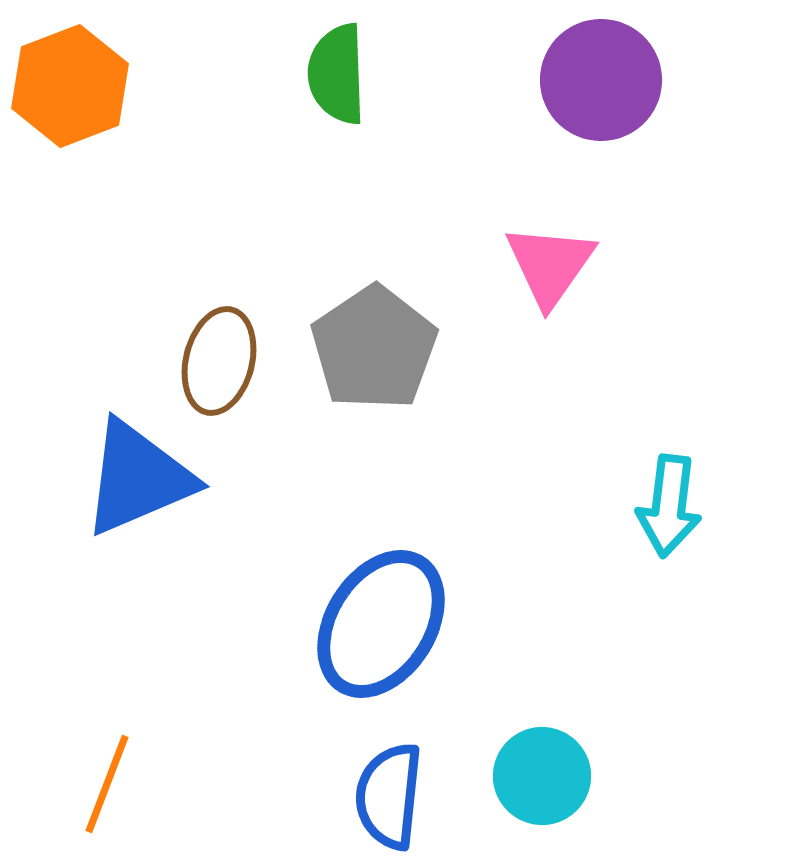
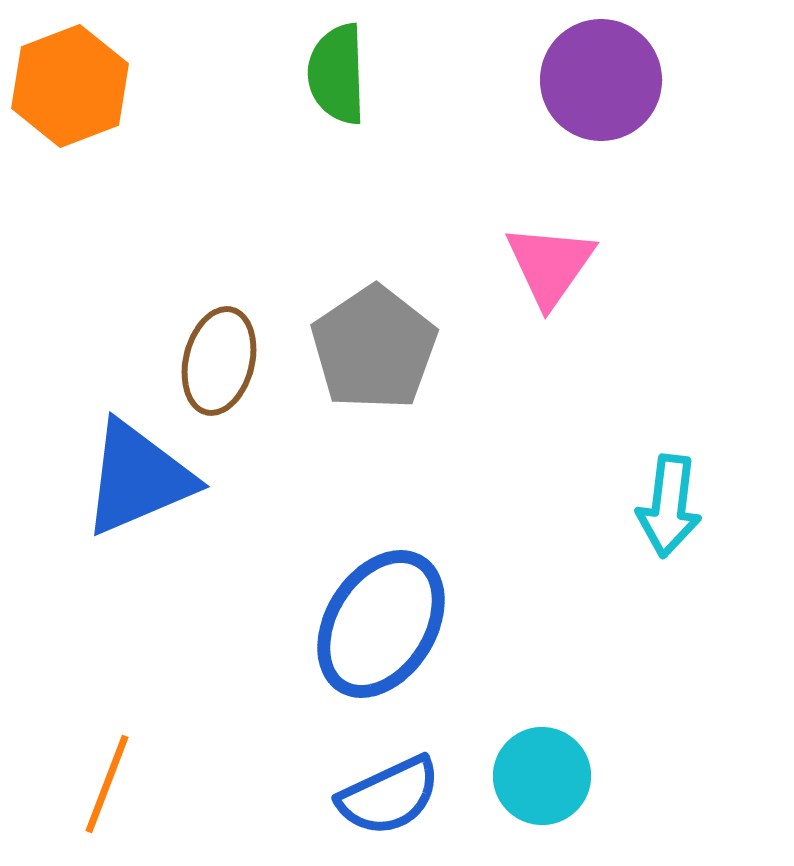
blue semicircle: rotated 121 degrees counterclockwise
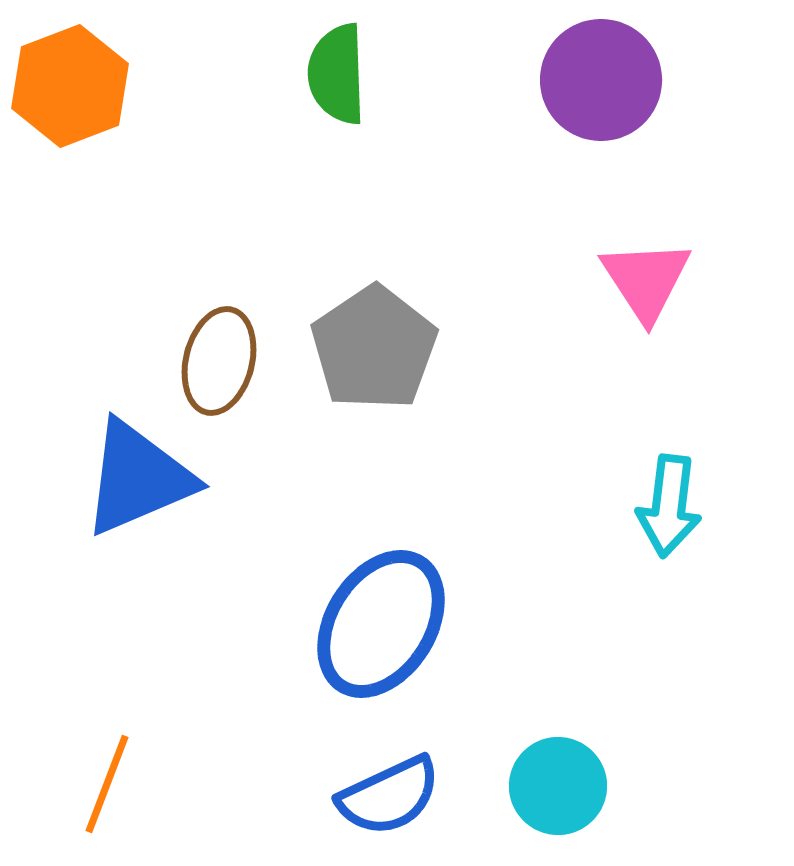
pink triangle: moved 96 px right, 15 px down; rotated 8 degrees counterclockwise
cyan circle: moved 16 px right, 10 px down
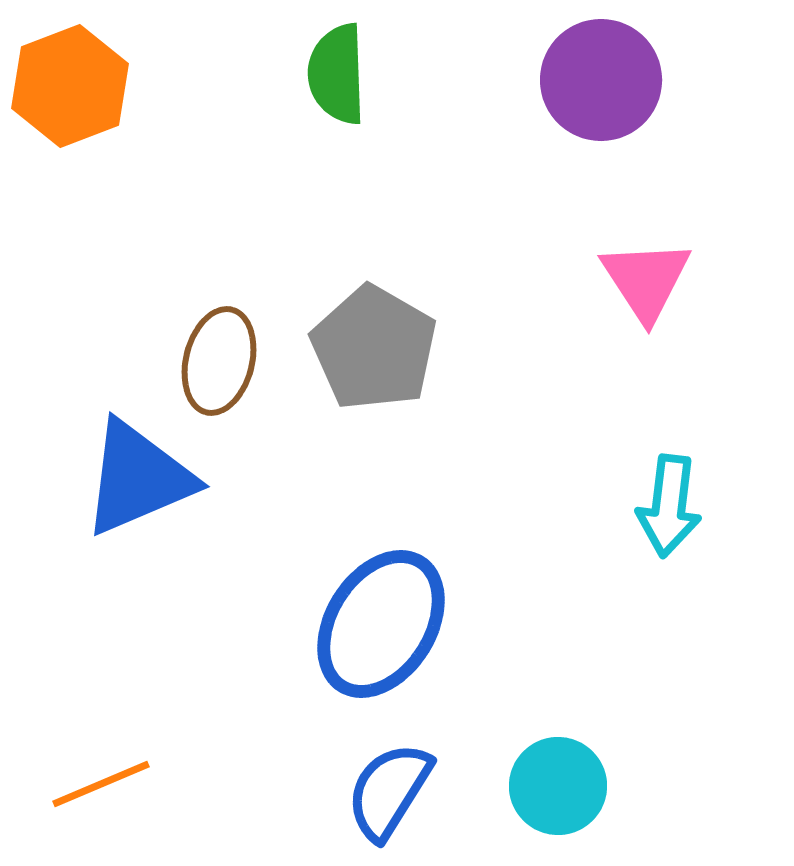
gray pentagon: rotated 8 degrees counterclockwise
orange line: moved 6 px left; rotated 46 degrees clockwise
blue semicircle: moved 5 px up; rotated 147 degrees clockwise
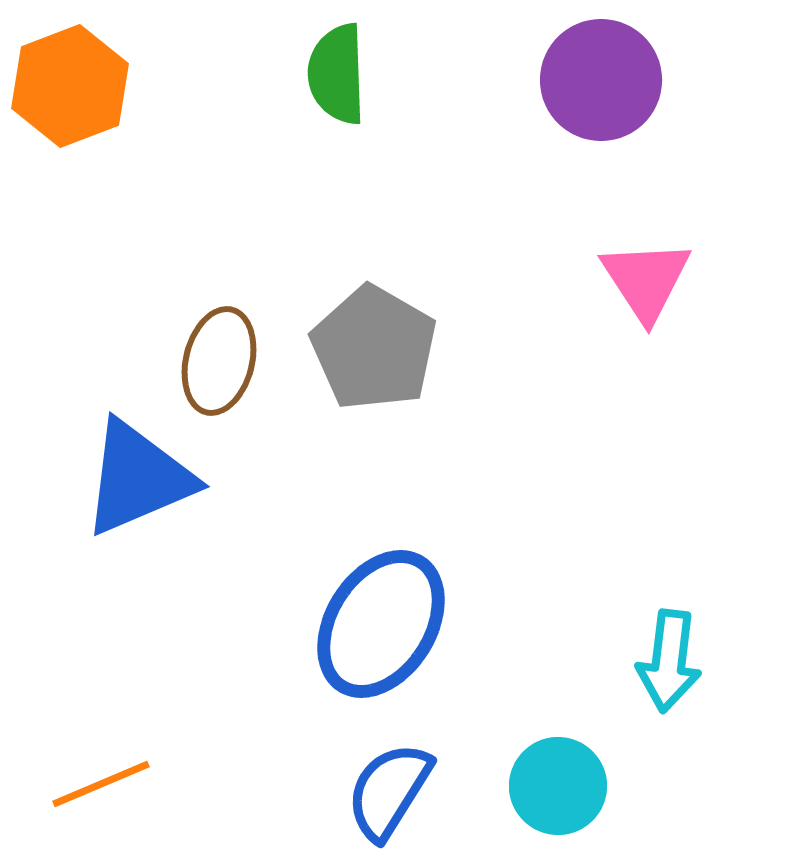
cyan arrow: moved 155 px down
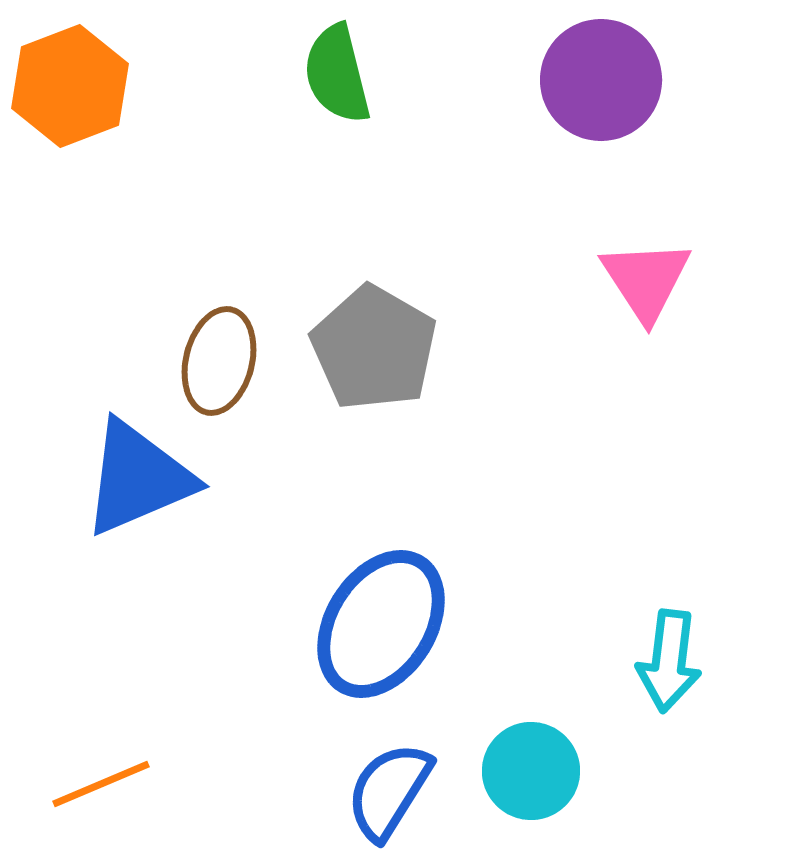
green semicircle: rotated 12 degrees counterclockwise
cyan circle: moved 27 px left, 15 px up
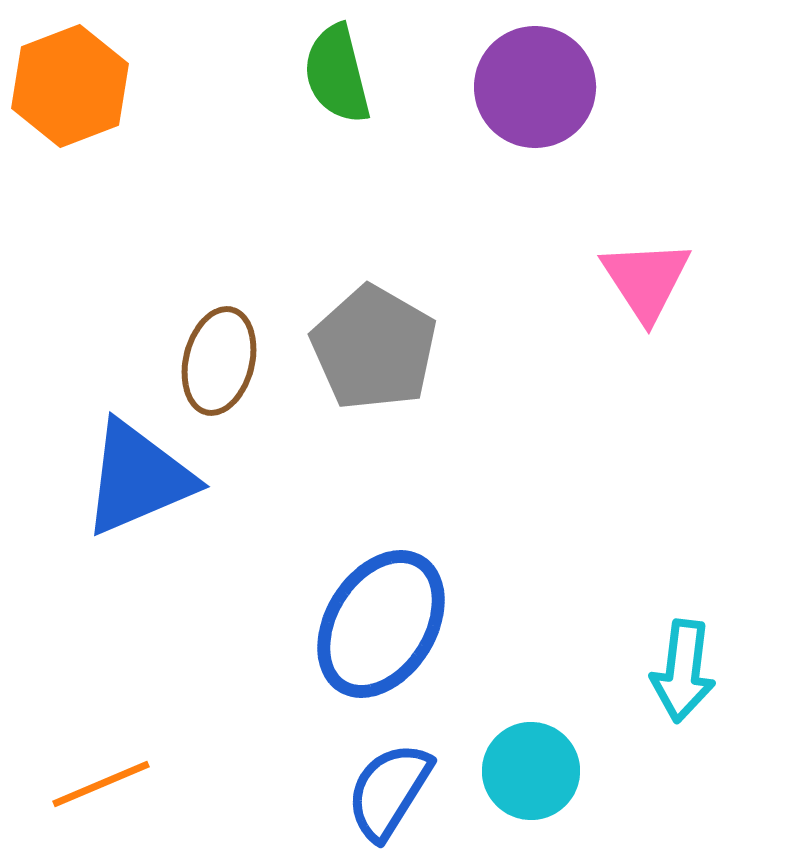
purple circle: moved 66 px left, 7 px down
cyan arrow: moved 14 px right, 10 px down
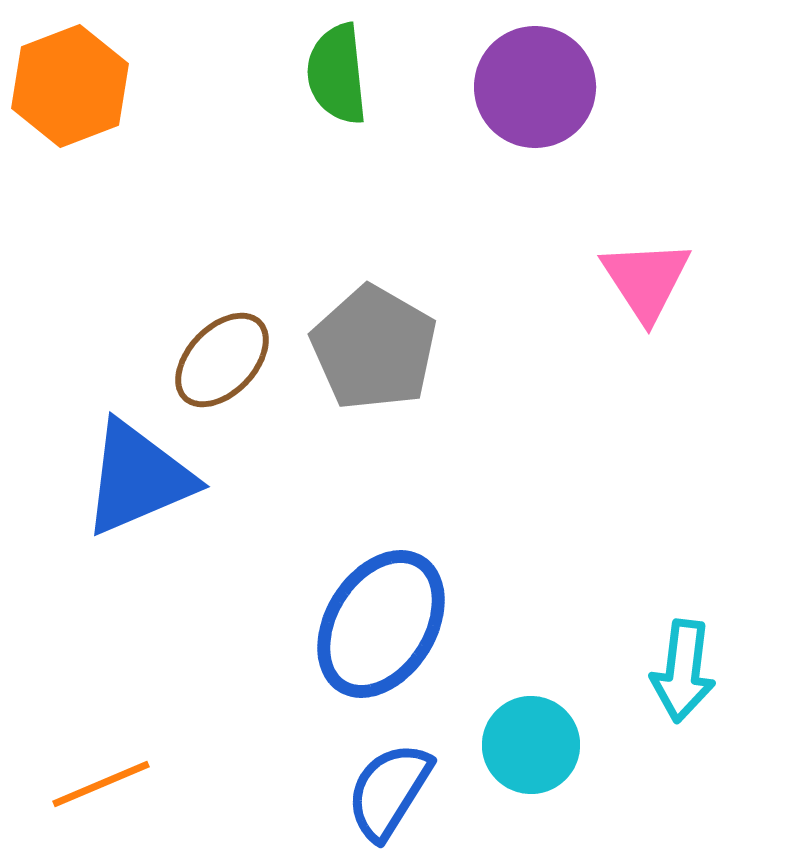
green semicircle: rotated 8 degrees clockwise
brown ellipse: moved 3 px right, 1 px up; rotated 30 degrees clockwise
cyan circle: moved 26 px up
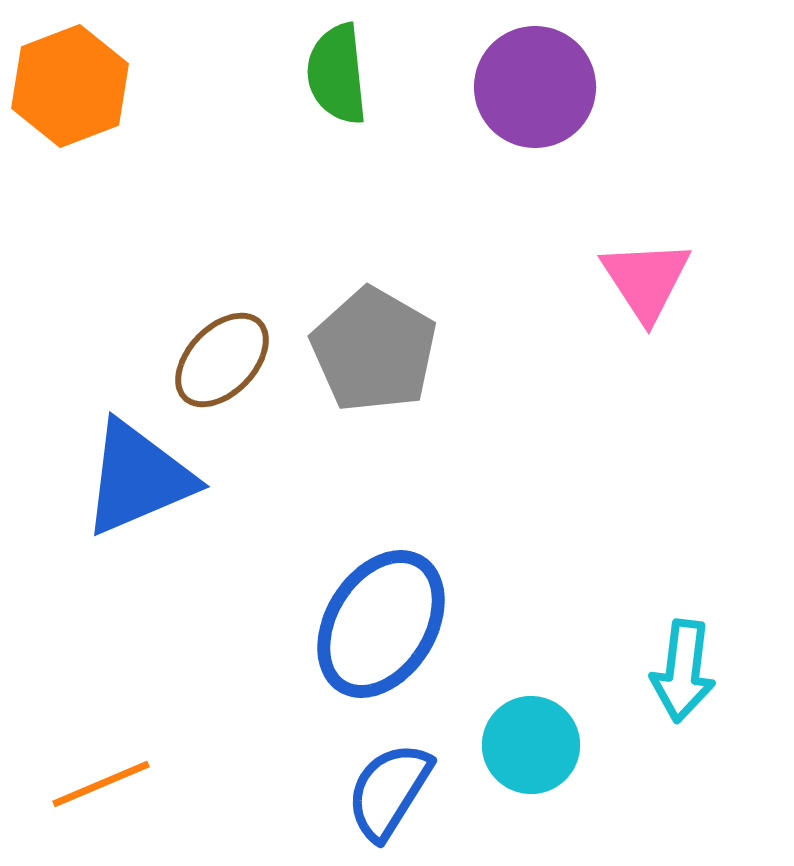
gray pentagon: moved 2 px down
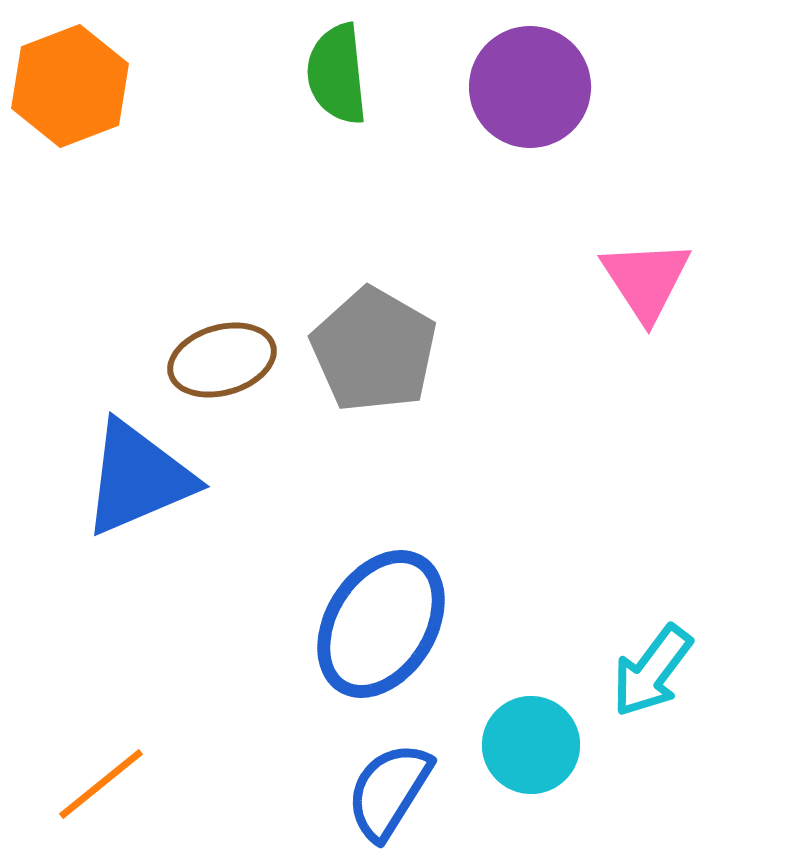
purple circle: moved 5 px left
brown ellipse: rotated 30 degrees clockwise
cyan arrow: moved 31 px left; rotated 30 degrees clockwise
orange line: rotated 16 degrees counterclockwise
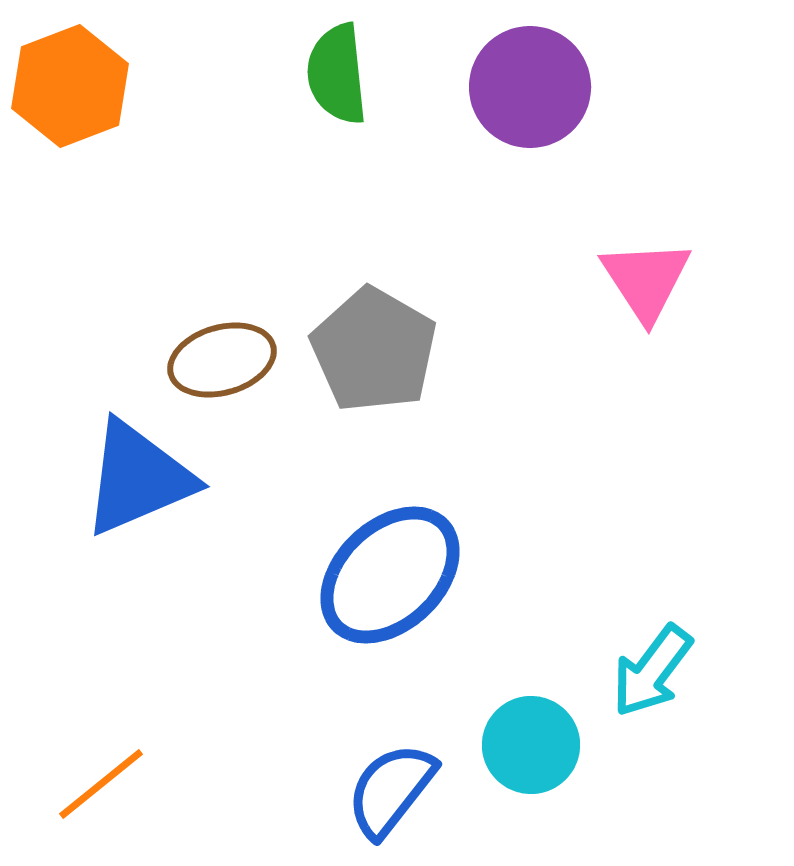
blue ellipse: moved 9 px right, 49 px up; rotated 14 degrees clockwise
blue semicircle: moved 2 px right, 1 px up; rotated 6 degrees clockwise
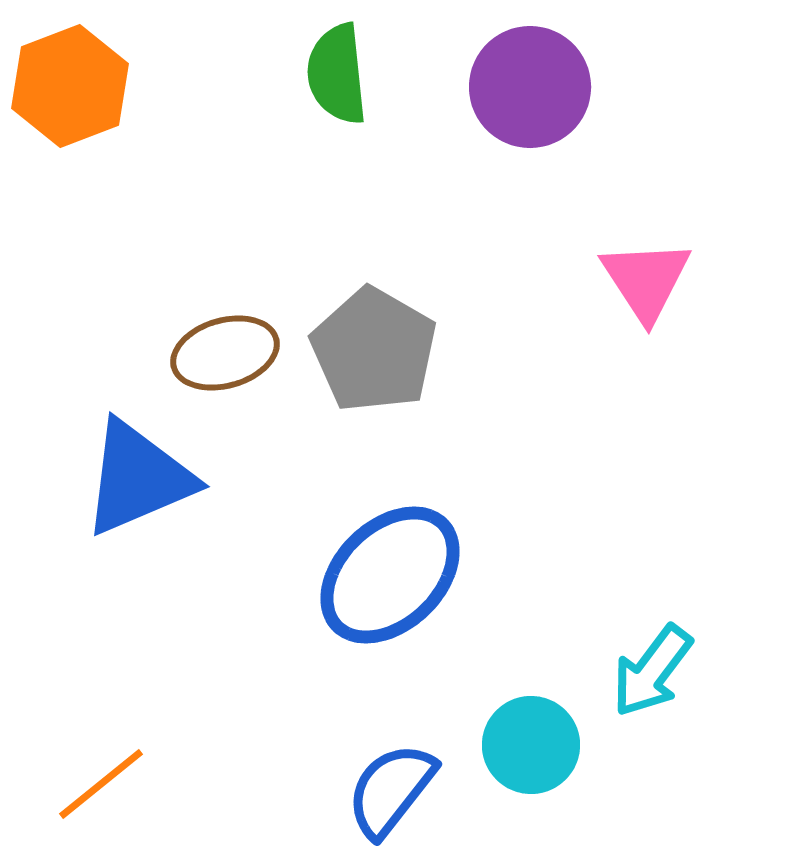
brown ellipse: moved 3 px right, 7 px up
